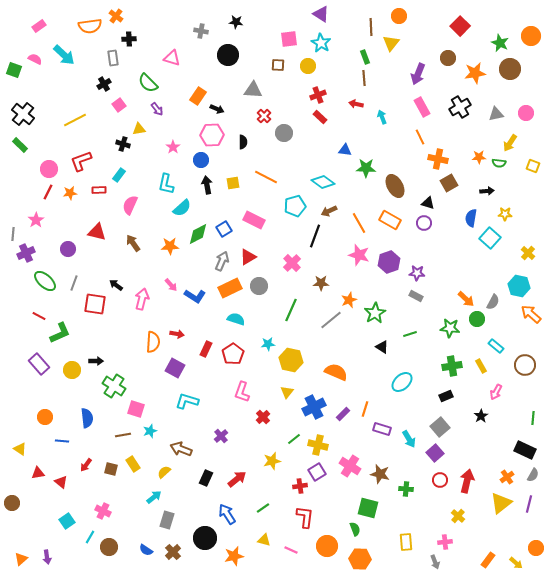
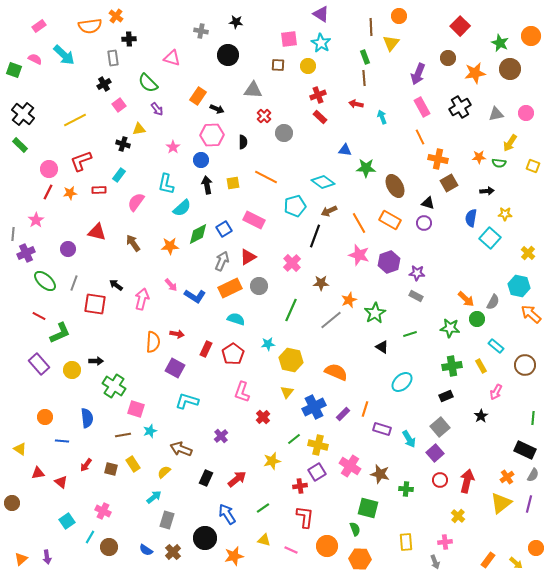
pink semicircle at (130, 205): moved 6 px right, 3 px up; rotated 12 degrees clockwise
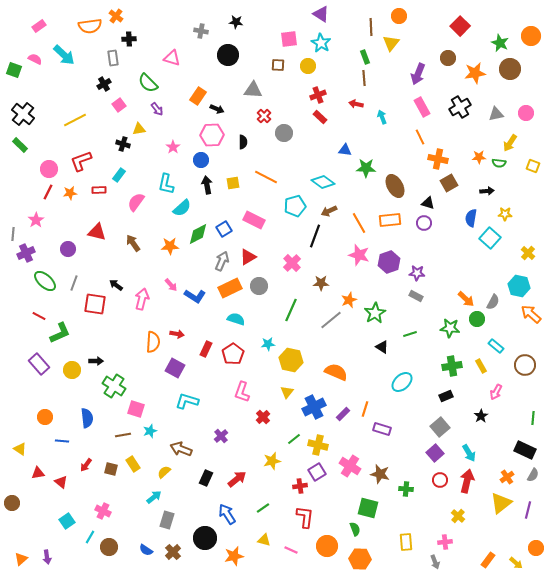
orange rectangle at (390, 220): rotated 35 degrees counterclockwise
cyan arrow at (409, 439): moved 60 px right, 14 px down
purple line at (529, 504): moved 1 px left, 6 px down
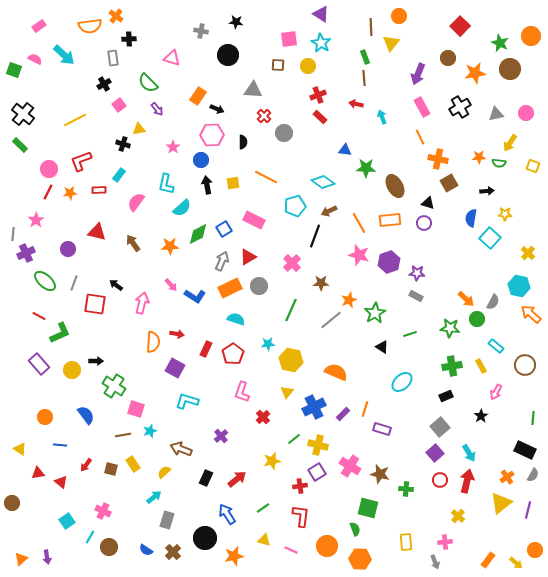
pink arrow at (142, 299): moved 4 px down
blue semicircle at (87, 418): moved 1 px left, 3 px up; rotated 30 degrees counterclockwise
blue line at (62, 441): moved 2 px left, 4 px down
red L-shape at (305, 517): moved 4 px left, 1 px up
orange circle at (536, 548): moved 1 px left, 2 px down
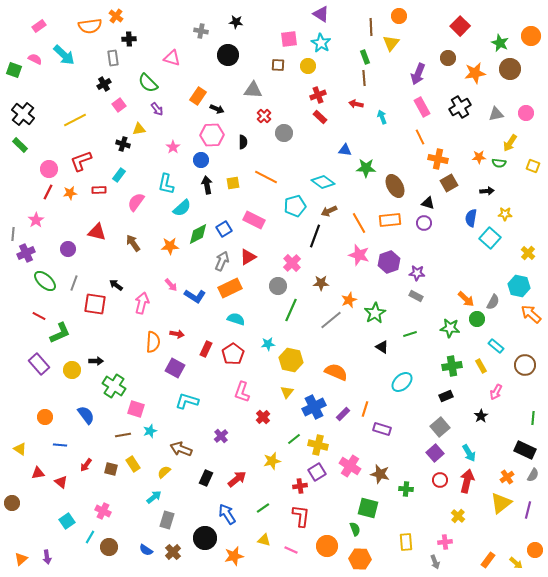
gray circle at (259, 286): moved 19 px right
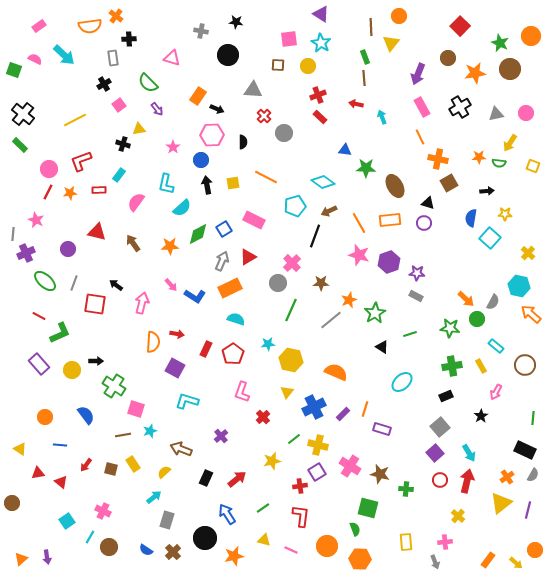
pink star at (36, 220): rotated 14 degrees counterclockwise
gray circle at (278, 286): moved 3 px up
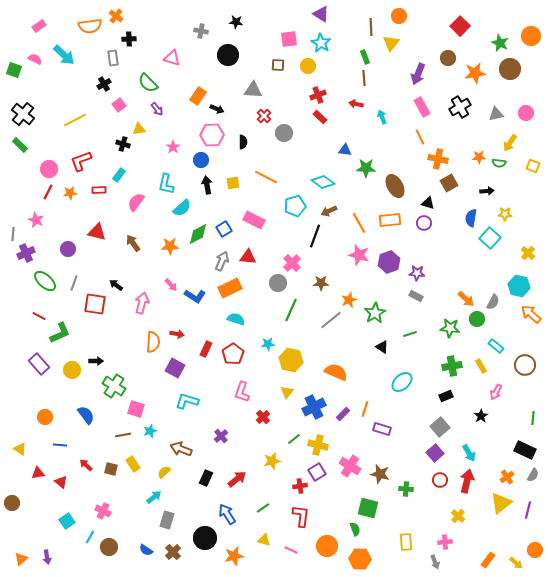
red triangle at (248, 257): rotated 36 degrees clockwise
red arrow at (86, 465): rotated 96 degrees clockwise
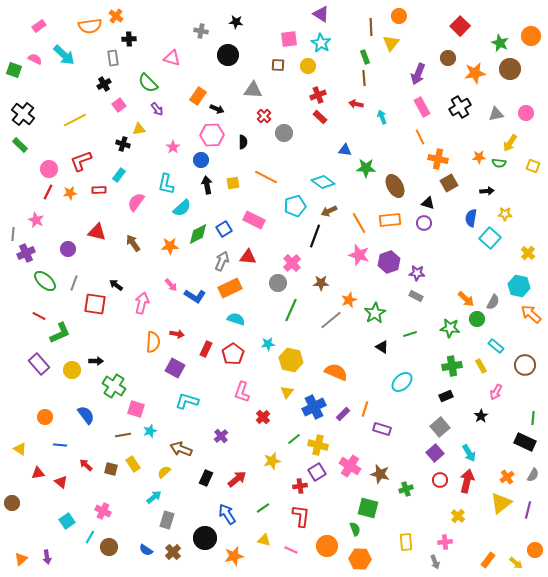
black rectangle at (525, 450): moved 8 px up
green cross at (406, 489): rotated 24 degrees counterclockwise
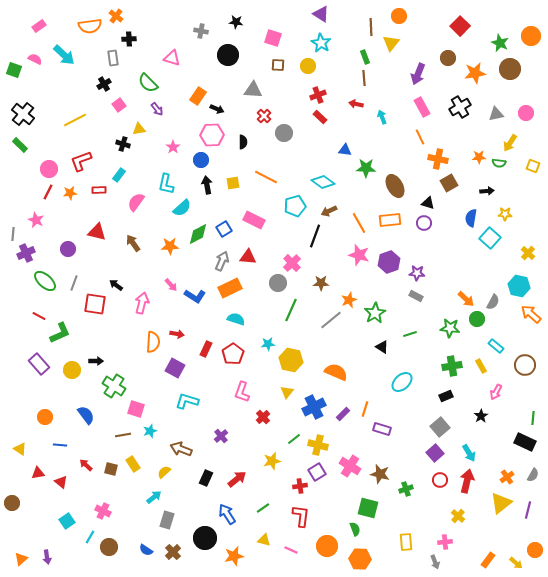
pink square at (289, 39): moved 16 px left, 1 px up; rotated 24 degrees clockwise
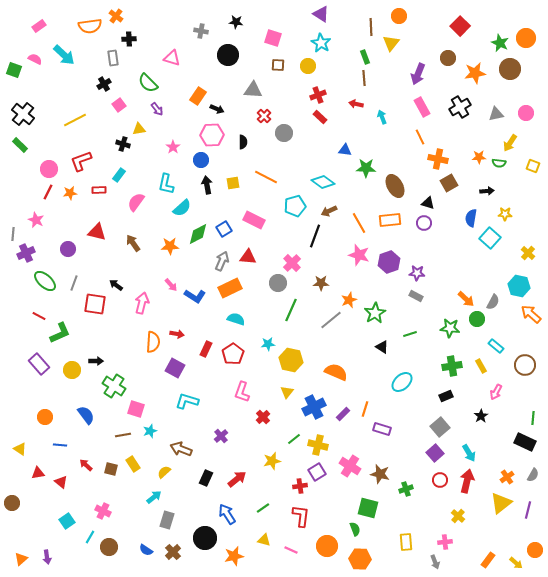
orange circle at (531, 36): moved 5 px left, 2 px down
